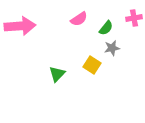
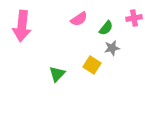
pink arrow: moved 2 px right; rotated 100 degrees clockwise
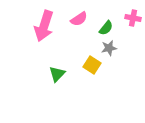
pink cross: moved 1 px left; rotated 21 degrees clockwise
pink arrow: moved 22 px right; rotated 12 degrees clockwise
gray star: moved 3 px left
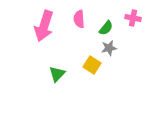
pink semicircle: rotated 120 degrees clockwise
